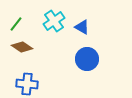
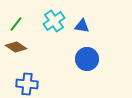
blue triangle: moved 1 px up; rotated 21 degrees counterclockwise
brown diamond: moved 6 px left
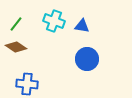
cyan cross: rotated 35 degrees counterclockwise
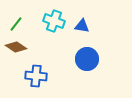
blue cross: moved 9 px right, 8 px up
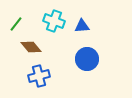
blue triangle: rotated 14 degrees counterclockwise
brown diamond: moved 15 px right; rotated 15 degrees clockwise
blue cross: moved 3 px right; rotated 20 degrees counterclockwise
